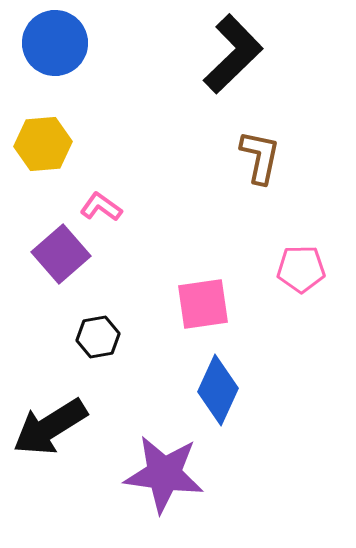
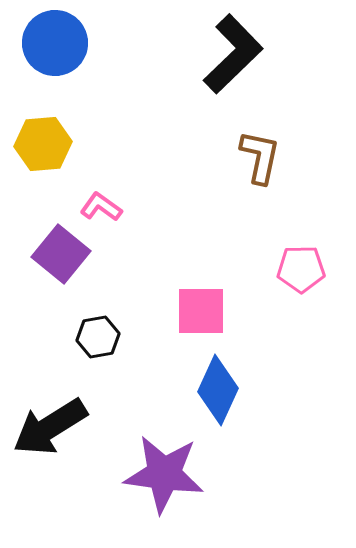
purple square: rotated 10 degrees counterclockwise
pink square: moved 2 px left, 7 px down; rotated 8 degrees clockwise
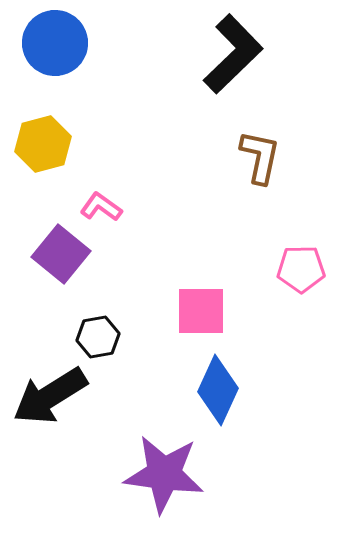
yellow hexagon: rotated 10 degrees counterclockwise
black arrow: moved 31 px up
